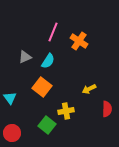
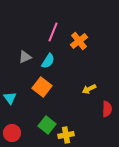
orange cross: rotated 18 degrees clockwise
yellow cross: moved 24 px down
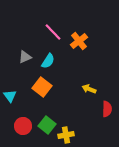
pink line: rotated 66 degrees counterclockwise
yellow arrow: rotated 48 degrees clockwise
cyan triangle: moved 2 px up
red circle: moved 11 px right, 7 px up
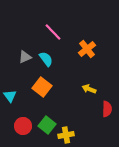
orange cross: moved 8 px right, 8 px down
cyan semicircle: moved 2 px left, 2 px up; rotated 70 degrees counterclockwise
